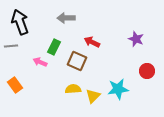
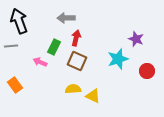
black arrow: moved 1 px left, 1 px up
red arrow: moved 16 px left, 4 px up; rotated 77 degrees clockwise
cyan star: moved 30 px up; rotated 10 degrees counterclockwise
yellow triangle: rotated 49 degrees counterclockwise
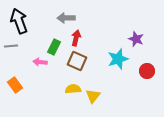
pink arrow: rotated 16 degrees counterclockwise
yellow triangle: rotated 42 degrees clockwise
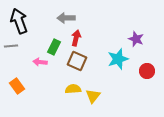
orange rectangle: moved 2 px right, 1 px down
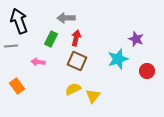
green rectangle: moved 3 px left, 8 px up
pink arrow: moved 2 px left
yellow semicircle: rotated 21 degrees counterclockwise
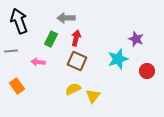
gray line: moved 5 px down
